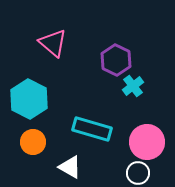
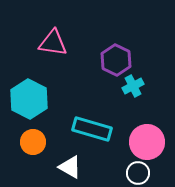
pink triangle: rotated 32 degrees counterclockwise
cyan cross: rotated 10 degrees clockwise
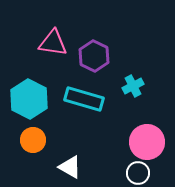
purple hexagon: moved 22 px left, 4 px up
cyan rectangle: moved 8 px left, 30 px up
orange circle: moved 2 px up
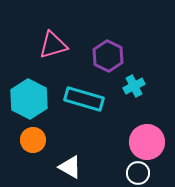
pink triangle: moved 2 px down; rotated 24 degrees counterclockwise
purple hexagon: moved 14 px right
cyan cross: moved 1 px right
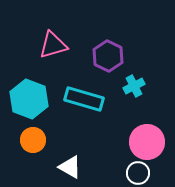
cyan hexagon: rotated 6 degrees counterclockwise
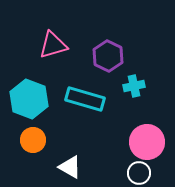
cyan cross: rotated 15 degrees clockwise
cyan rectangle: moved 1 px right
white circle: moved 1 px right
